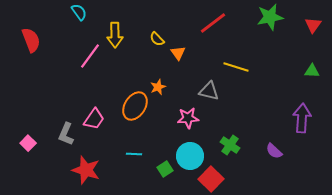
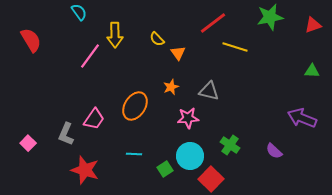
red triangle: rotated 36 degrees clockwise
red semicircle: rotated 10 degrees counterclockwise
yellow line: moved 1 px left, 20 px up
orange star: moved 13 px right
purple arrow: rotated 72 degrees counterclockwise
red star: moved 1 px left
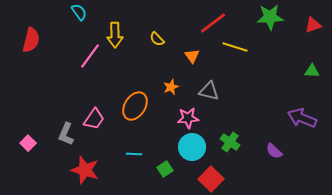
green star: rotated 8 degrees clockwise
red semicircle: rotated 45 degrees clockwise
orange triangle: moved 14 px right, 3 px down
green cross: moved 3 px up
cyan circle: moved 2 px right, 9 px up
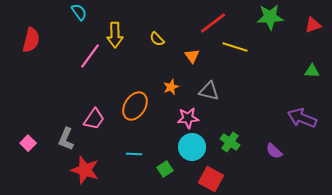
gray L-shape: moved 5 px down
red square: rotated 15 degrees counterclockwise
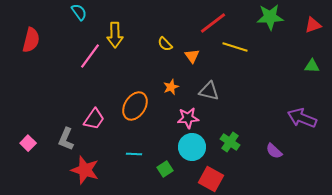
yellow semicircle: moved 8 px right, 5 px down
green triangle: moved 5 px up
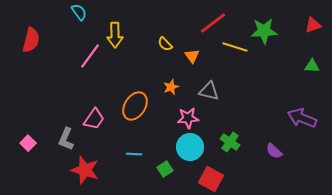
green star: moved 6 px left, 14 px down
cyan circle: moved 2 px left
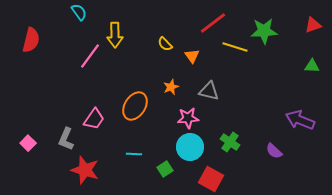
purple arrow: moved 2 px left, 2 px down
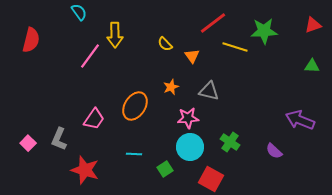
gray L-shape: moved 7 px left
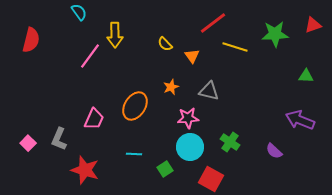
green star: moved 11 px right, 3 px down
green triangle: moved 6 px left, 10 px down
pink trapezoid: rotated 10 degrees counterclockwise
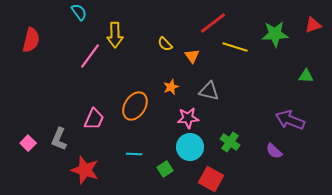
purple arrow: moved 10 px left
